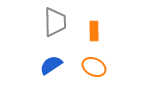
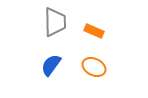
orange rectangle: rotated 66 degrees counterclockwise
blue semicircle: rotated 20 degrees counterclockwise
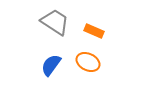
gray trapezoid: rotated 56 degrees counterclockwise
orange ellipse: moved 6 px left, 5 px up
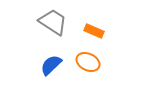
gray trapezoid: moved 2 px left
blue semicircle: rotated 10 degrees clockwise
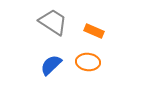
orange ellipse: rotated 20 degrees counterclockwise
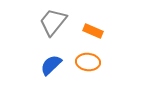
gray trapezoid: rotated 84 degrees counterclockwise
orange rectangle: moved 1 px left
